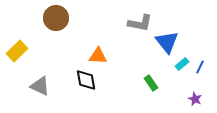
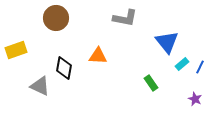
gray L-shape: moved 15 px left, 5 px up
yellow rectangle: moved 1 px left, 1 px up; rotated 25 degrees clockwise
black diamond: moved 22 px left, 12 px up; rotated 20 degrees clockwise
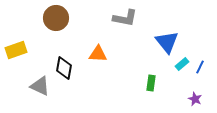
orange triangle: moved 2 px up
green rectangle: rotated 42 degrees clockwise
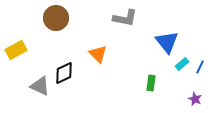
yellow rectangle: rotated 10 degrees counterclockwise
orange triangle: rotated 42 degrees clockwise
black diamond: moved 5 px down; rotated 55 degrees clockwise
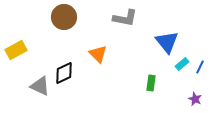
brown circle: moved 8 px right, 1 px up
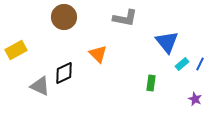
blue line: moved 3 px up
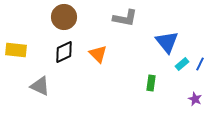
yellow rectangle: rotated 35 degrees clockwise
black diamond: moved 21 px up
